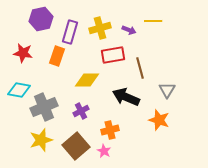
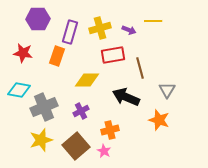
purple hexagon: moved 3 px left; rotated 10 degrees clockwise
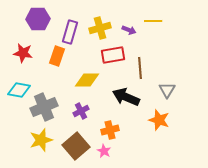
brown line: rotated 10 degrees clockwise
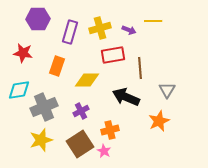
orange rectangle: moved 10 px down
cyan diamond: rotated 20 degrees counterclockwise
orange star: moved 1 px down; rotated 30 degrees clockwise
brown square: moved 4 px right, 2 px up; rotated 8 degrees clockwise
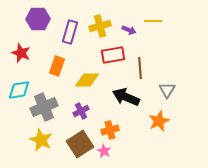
yellow cross: moved 2 px up
red star: moved 2 px left; rotated 12 degrees clockwise
yellow star: rotated 30 degrees counterclockwise
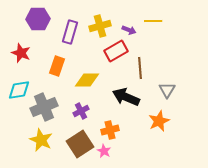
red rectangle: moved 3 px right, 4 px up; rotated 20 degrees counterclockwise
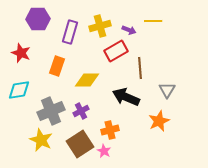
gray cross: moved 7 px right, 4 px down
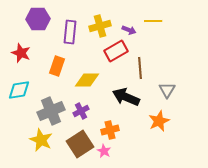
purple rectangle: rotated 10 degrees counterclockwise
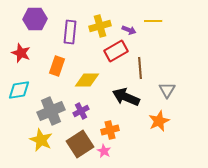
purple hexagon: moved 3 px left
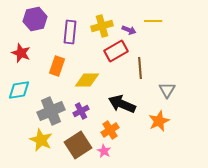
purple hexagon: rotated 10 degrees counterclockwise
yellow cross: moved 2 px right
black arrow: moved 4 px left, 7 px down
orange cross: rotated 18 degrees counterclockwise
brown square: moved 2 px left, 1 px down
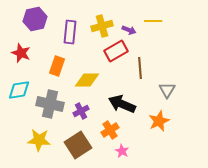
gray cross: moved 1 px left, 7 px up; rotated 36 degrees clockwise
yellow star: moved 2 px left; rotated 20 degrees counterclockwise
pink star: moved 18 px right
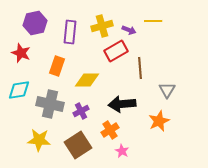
purple hexagon: moved 4 px down
black arrow: rotated 28 degrees counterclockwise
